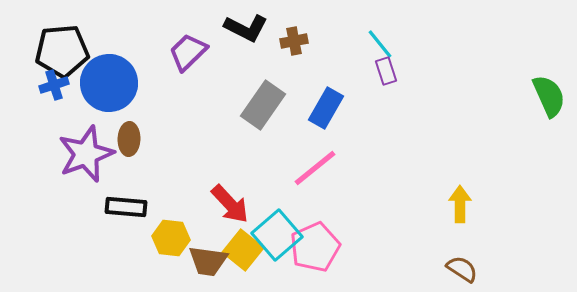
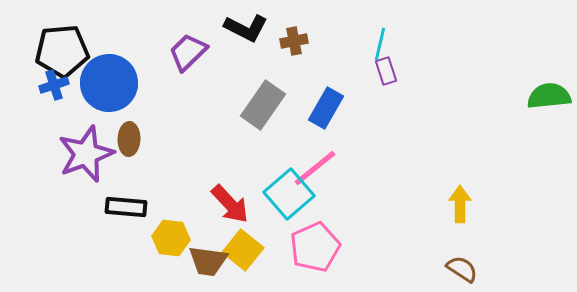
cyan line: rotated 52 degrees clockwise
green semicircle: rotated 72 degrees counterclockwise
cyan square: moved 12 px right, 41 px up
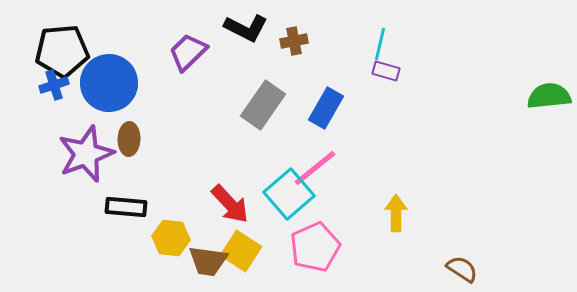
purple rectangle: rotated 56 degrees counterclockwise
yellow arrow: moved 64 px left, 9 px down
yellow square: moved 2 px left, 1 px down; rotated 6 degrees counterclockwise
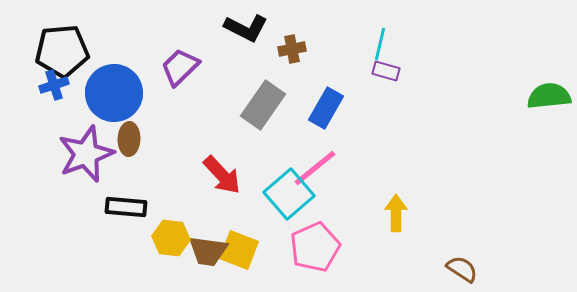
brown cross: moved 2 px left, 8 px down
purple trapezoid: moved 8 px left, 15 px down
blue circle: moved 5 px right, 10 px down
red arrow: moved 8 px left, 29 px up
yellow square: moved 2 px left, 1 px up; rotated 12 degrees counterclockwise
brown trapezoid: moved 10 px up
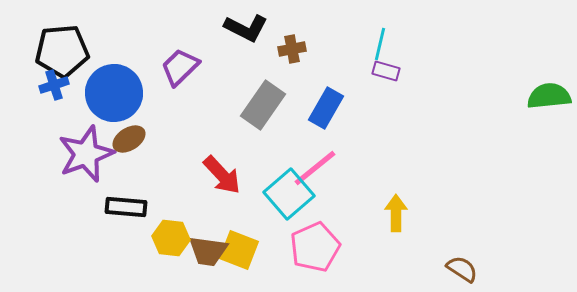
brown ellipse: rotated 56 degrees clockwise
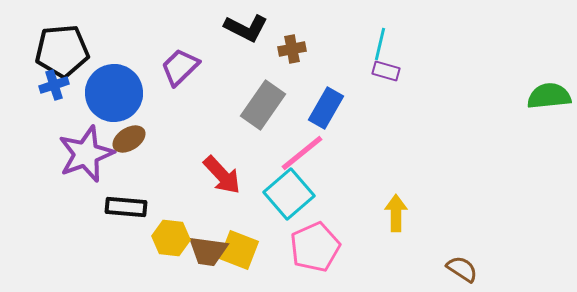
pink line: moved 13 px left, 15 px up
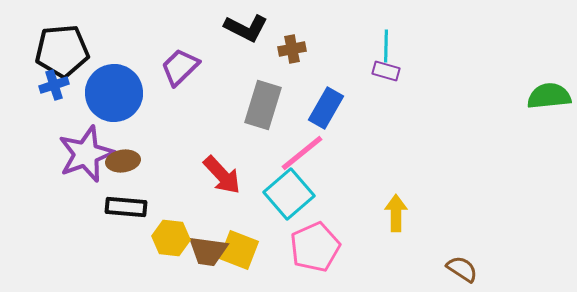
cyan line: moved 6 px right, 2 px down; rotated 12 degrees counterclockwise
gray rectangle: rotated 18 degrees counterclockwise
brown ellipse: moved 6 px left, 22 px down; rotated 24 degrees clockwise
